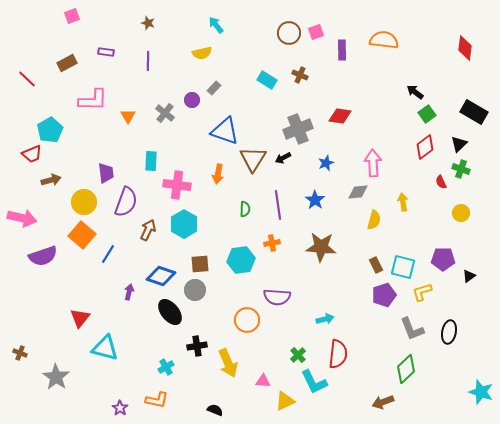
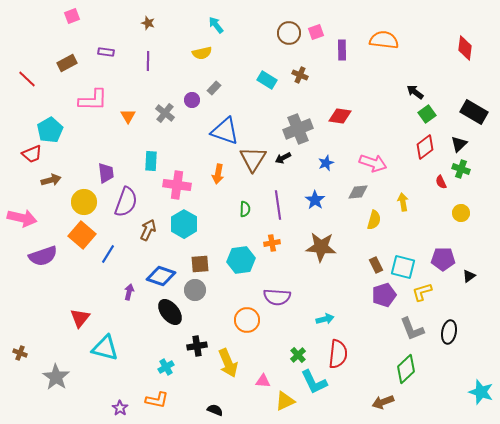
pink arrow at (373, 163): rotated 112 degrees clockwise
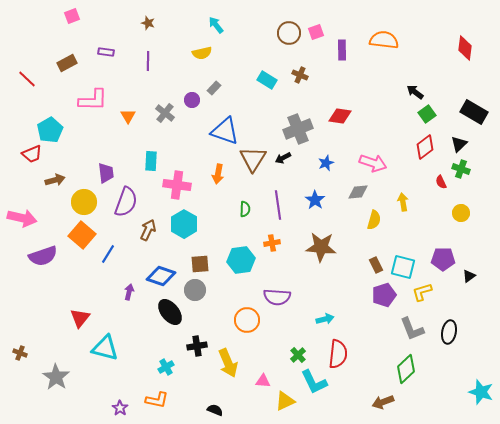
brown arrow at (51, 180): moved 4 px right
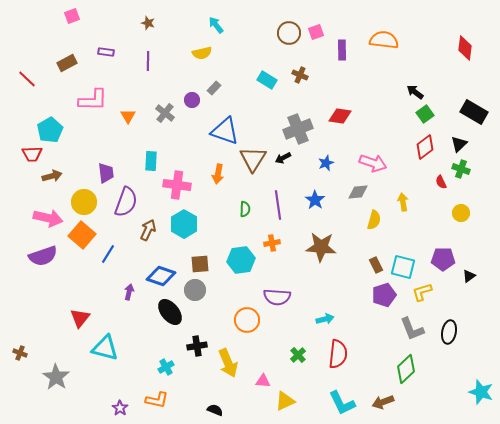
green square at (427, 114): moved 2 px left
red trapezoid at (32, 154): rotated 20 degrees clockwise
brown arrow at (55, 180): moved 3 px left, 4 px up
pink arrow at (22, 218): moved 26 px right
cyan L-shape at (314, 382): moved 28 px right, 21 px down
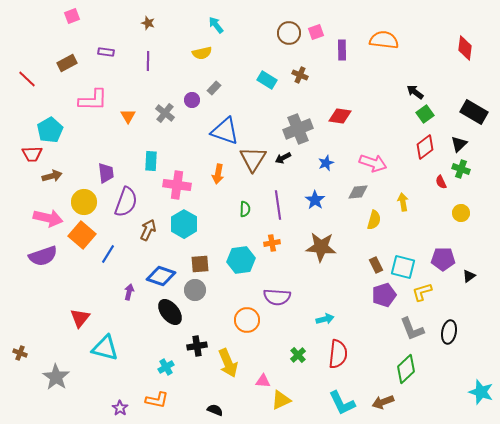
yellow triangle at (285, 401): moved 4 px left, 1 px up
